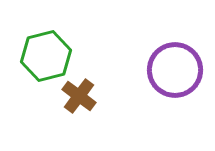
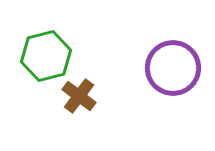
purple circle: moved 2 px left, 2 px up
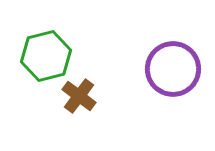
purple circle: moved 1 px down
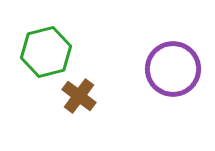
green hexagon: moved 4 px up
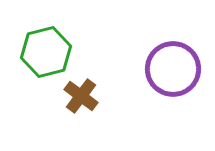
brown cross: moved 2 px right
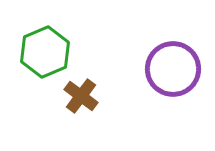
green hexagon: moved 1 px left; rotated 9 degrees counterclockwise
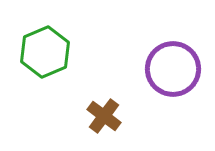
brown cross: moved 23 px right, 20 px down
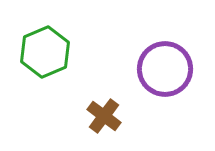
purple circle: moved 8 px left
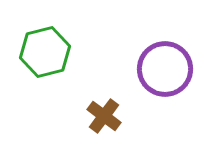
green hexagon: rotated 9 degrees clockwise
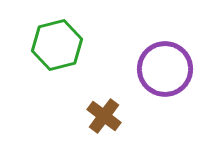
green hexagon: moved 12 px right, 7 px up
